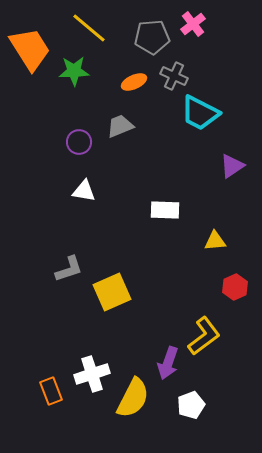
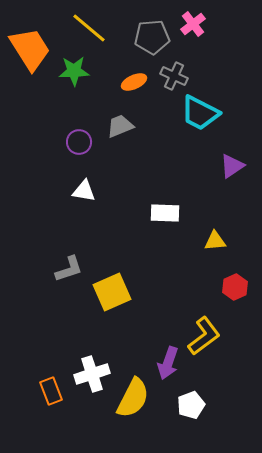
white rectangle: moved 3 px down
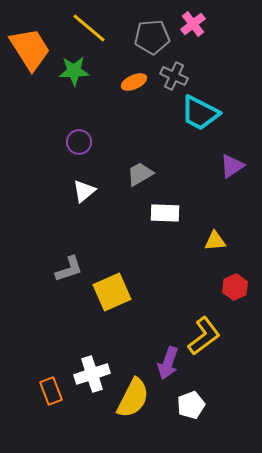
gray trapezoid: moved 20 px right, 48 px down; rotated 8 degrees counterclockwise
white triangle: rotated 50 degrees counterclockwise
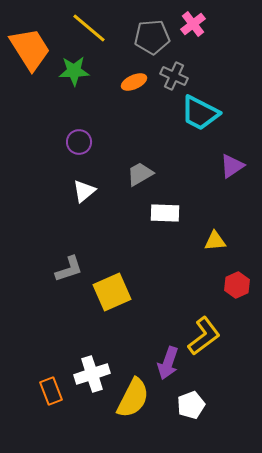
red hexagon: moved 2 px right, 2 px up
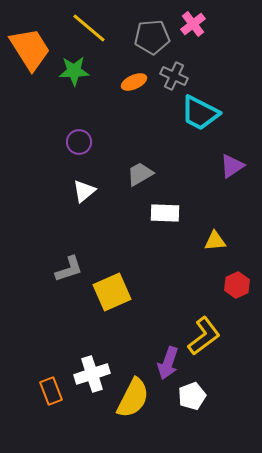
white pentagon: moved 1 px right, 9 px up
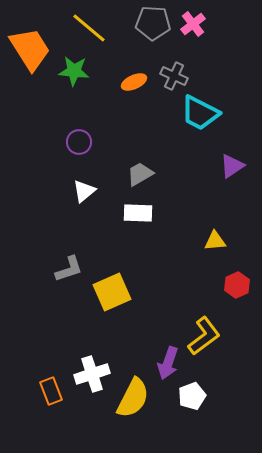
gray pentagon: moved 1 px right, 14 px up; rotated 8 degrees clockwise
green star: rotated 8 degrees clockwise
white rectangle: moved 27 px left
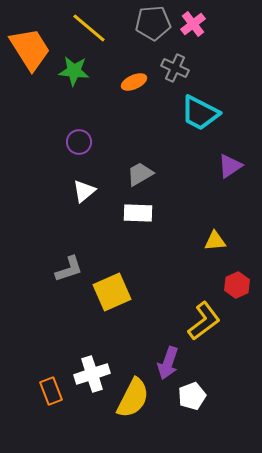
gray pentagon: rotated 8 degrees counterclockwise
gray cross: moved 1 px right, 8 px up
purple triangle: moved 2 px left
yellow L-shape: moved 15 px up
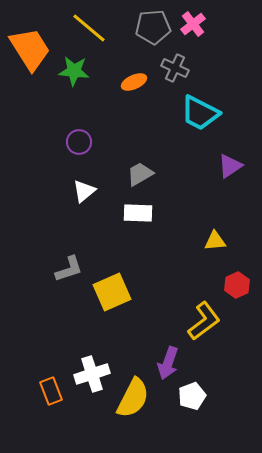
gray pentagon: moved 4 px down
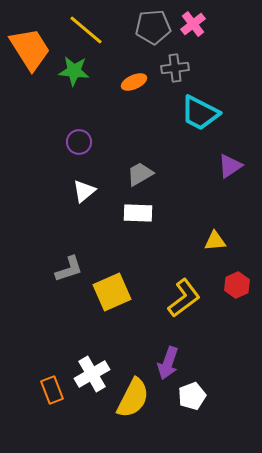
yellow line: moved 3 px left, 2 px down
gray cross: rotated 32 degrees counterclockwise
yellow L-shape: moved 20 px left, 23 px up
white cross: rotated 12 degrees counterclockwise
orange rectangle: moved 1 px right, 1 px up
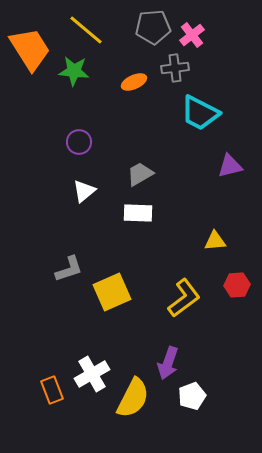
pink cross: moved 1 px left, 11 px down
purple triangle: rotated 20 degrees clockwise
red hexagon: rotated 20 degrees clockwise
